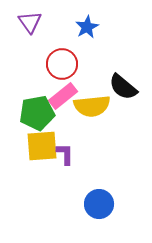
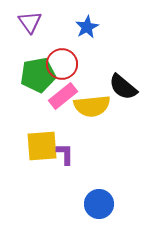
green pentagon: moved 1 px right, 38 px up
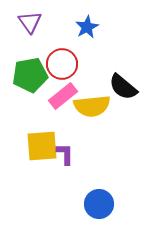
green pentagon: moved 8 px left
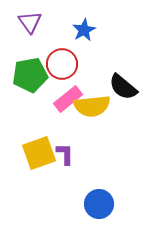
blue star: moved 3 px left, 3 px down
pink rectangle: moved 5 px right, 3 px down
yellow square: moved 3 px left, 7 px down; rotated 16 degrees counterclockwise
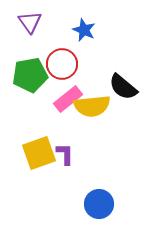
blue star: rotated 20 degrees counterclockwise
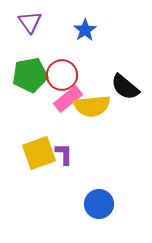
blue star: moved 1 px right; rotated 15 degrees clockwise
red circle: moved 11 px down
black semicircle: moved 2 px right
purple L-shape: moved 1 px left
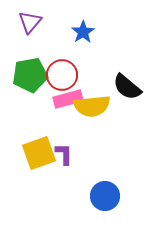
purple triangle: rotated 15 degrees clockwise
blue star: moved 2 px left, 2 px down
black semicircle: moved 2 px right
pink rectangle: rotated 24 degrees clockwise
blue circle: moved 6 px right, 8 px up
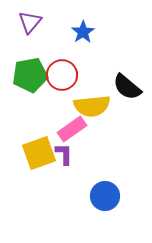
pink rectangle: moved 4 px right, 30 px down; rotated 20 degrees counterclockwise
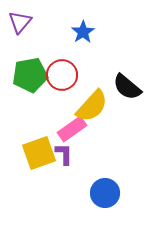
purple triangle: moved 10 px left
yellow semicircle: rotated 42 degrees counterclockwise
blue circle: moved 3 px up
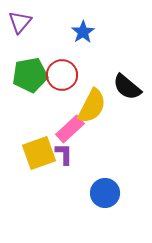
yellow semicircle: rotated 15 degrees counterclockwise
pink rectangle: moved 2 px left; rotated 8 degrees counterclockwise
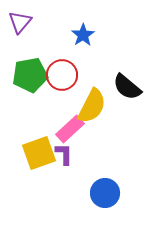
blue star: moved 3 px down
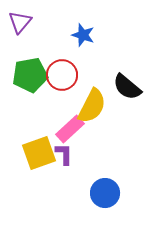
blue star: rotated 20 degrees counterclockwise
